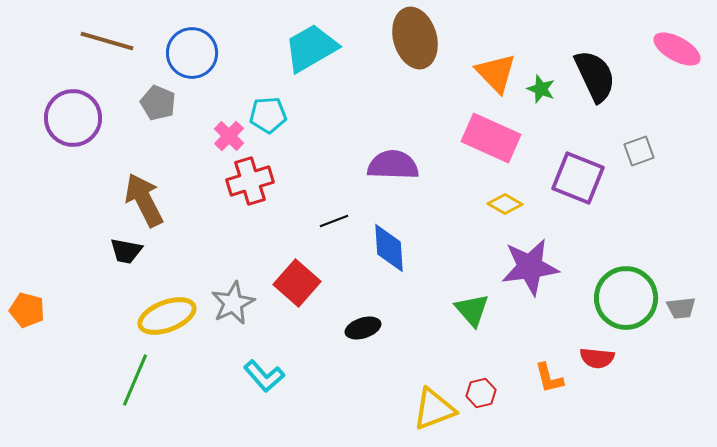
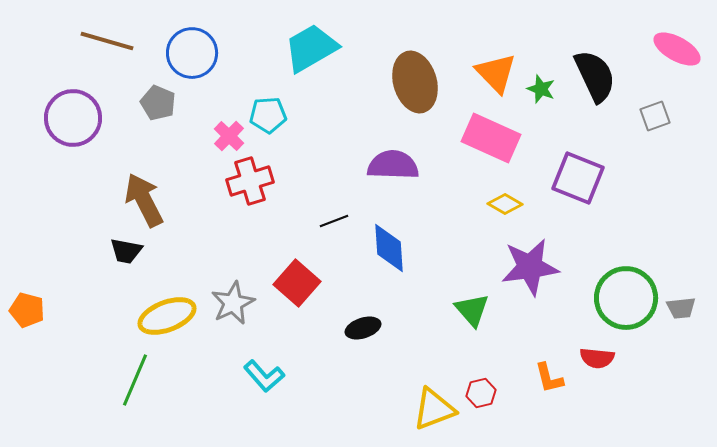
brown ellipse: moved 44 px down
gray square: moved 16 px right, 35 px up
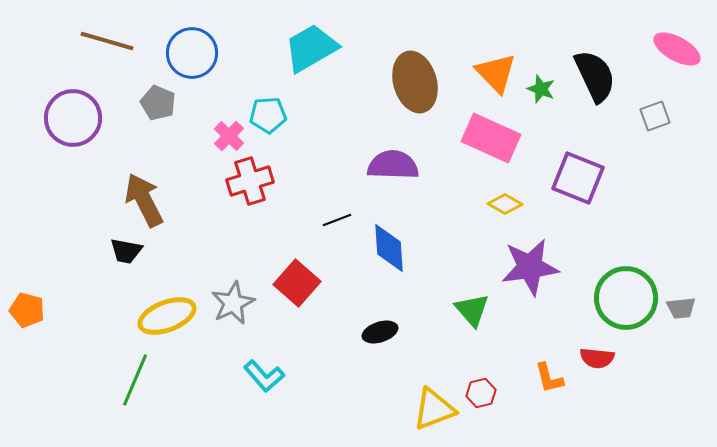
black line: moved 3 px right, 1 px up
black ellipse: moved 17 px right, 4 px down
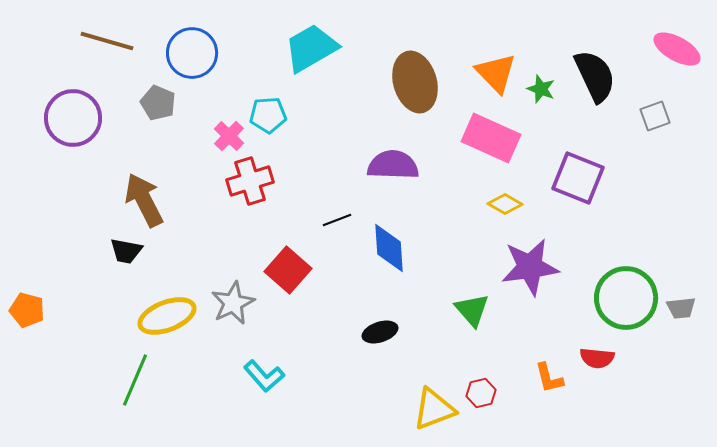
red square: moved 9 px left, 13 px up
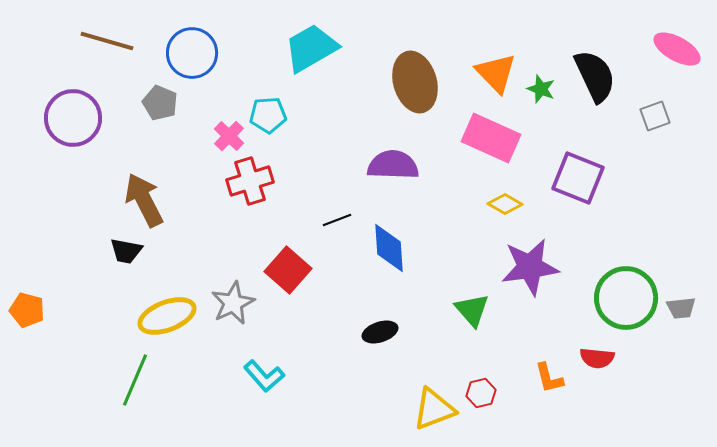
gray pentagon: moved 2 px right
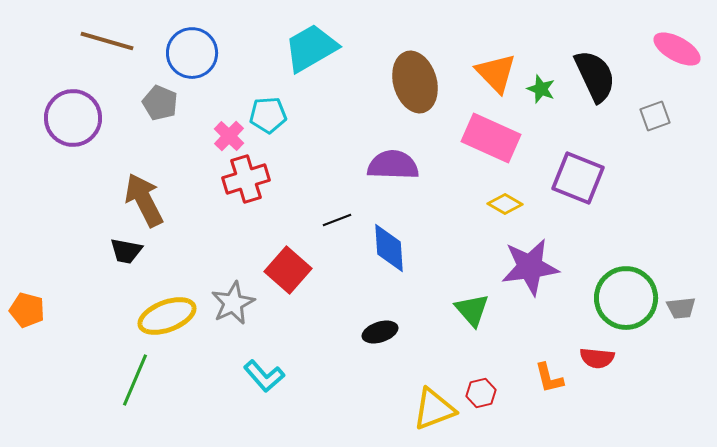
red cross: moved 4 px left, 2 px up
